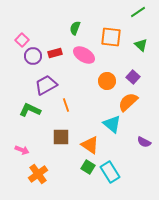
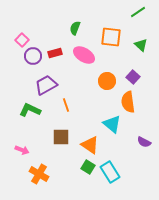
orange semicircle: rotated 55 degrees counterclockwise
orange cross: moved 1 px right; rotated 24 degrees counterclockwise
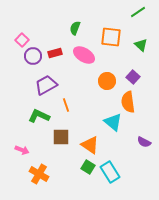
green L-shape: moved 9 px right, 6 px down
cyan triangle: moved 1 px right, 2 px up
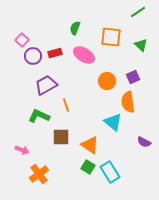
purple square: rotated 24 degrees clockwise
orange cross: rotated 24 degrees clockwise
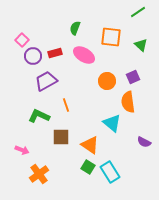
purple trapezoid: moved 4 px up
cyan triangle: moved 1 px left, 1 px down
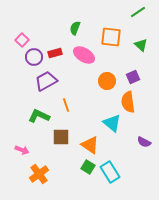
purple circle: moved 1 px right, 1 px down
